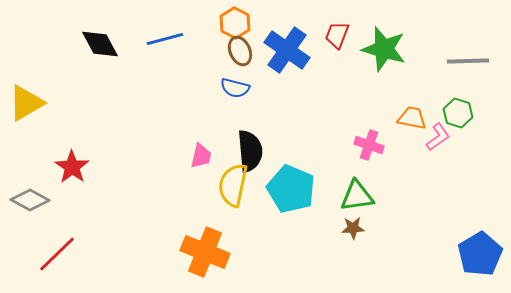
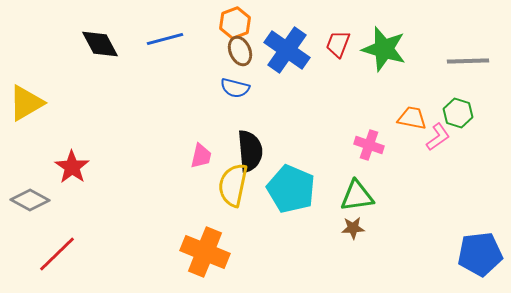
orange hexagon: rotated 12 degrees clockwise
red trapezoid: moved 1 px right, 9 px down
blue pentagon: rotated 24 degrees clockwise
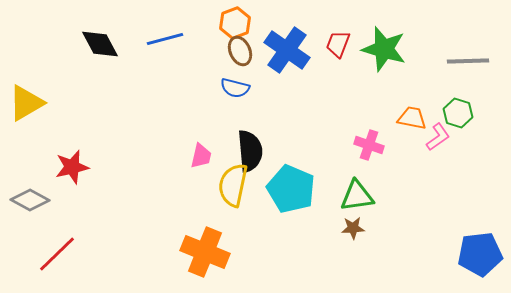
red star: rotated 24 degrees clockwise
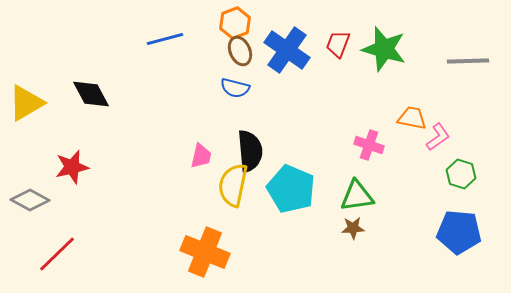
black diamond: moved 9 px left, 50 px down
green hexagon: moved 3 px right, 61 px down
blue pentagon: moved 21 px left, 22 px up; rotated 12 degrees clockwise
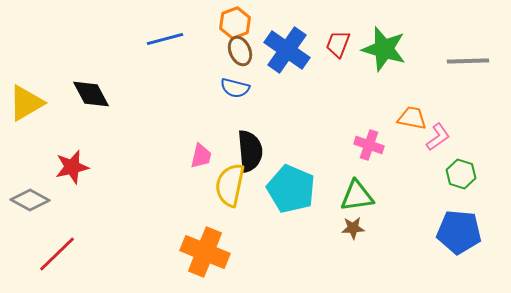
yellow semicircle: moved 3 px left
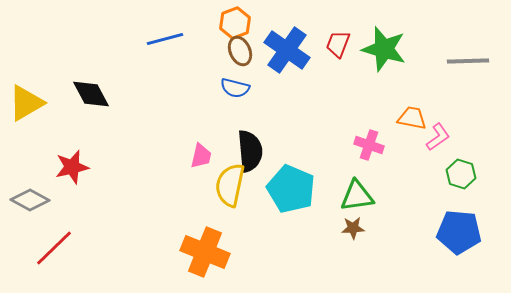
red line: moved 3 px left, 6 px up
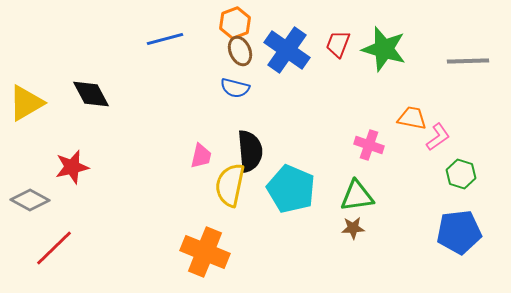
blue pentagon: rotated 12 degrees counterclockwise
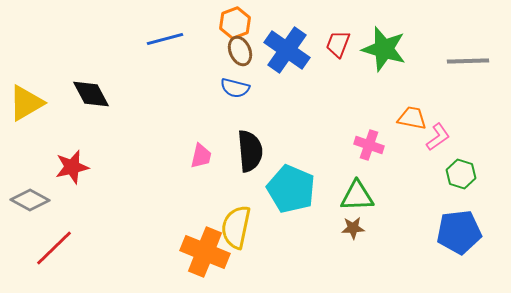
yellow semicircle: moved 6 px right, 42 px down
green triangle: rotated 6 degrees clockwise
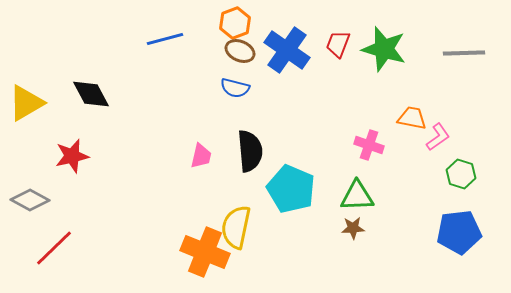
brown ellipse: rotated 44 degrees counterclockwise
gray line: moved 4 px left, 8 px up
red star: moved 11 px up
